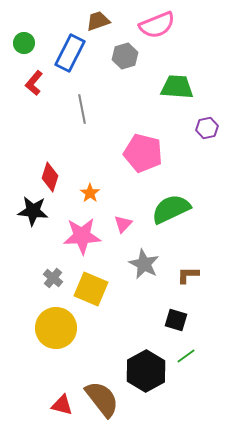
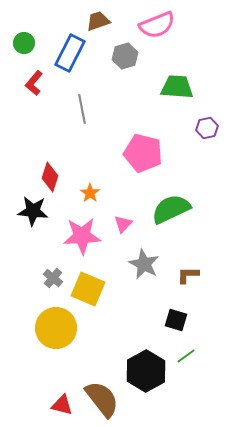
yellow square: moved 3 px left
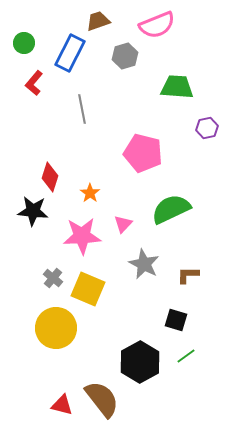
black hexagon: moved 6 px left, 9 px up
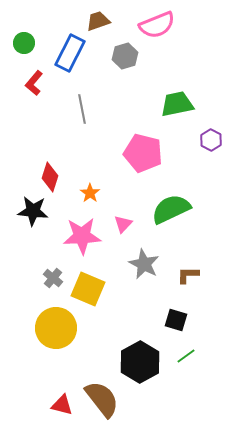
green trapezoid: moved 17 px down; rotated 16 degrees counterclockwise
purple hexagon: moved 4 px right, 12 px down; rotated 20 degrees counterclockwise
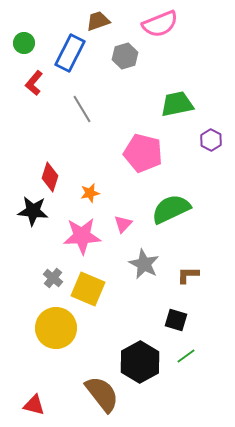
pink semicircle: moved 3 px right, 1 px up
gray line: rotated 20 degrees counterclockwise
orange star: rotated 24 degrees clockwise
brown semicircle: moved 5 px up
red triangle: moved 28 px left
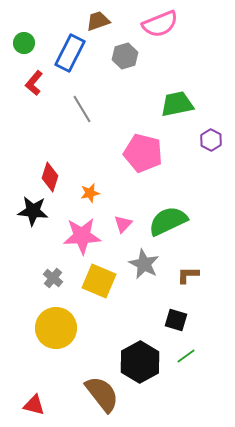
green semicircle: moved 3 px left, 12 px down
yellow square: moved 11 px right, 8 px up
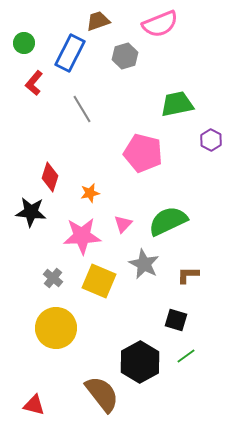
black star: moved 2 px left, 1 px down
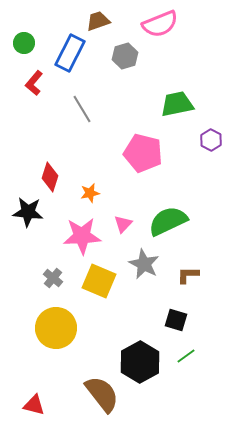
black star: moved 3 px left
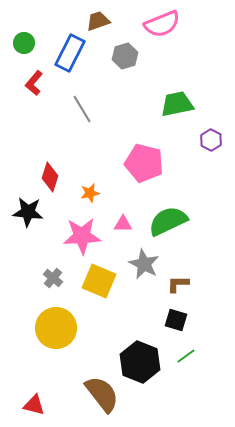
pink semicircle: moved 2 px right
pink pentagon: moved 1 px right, 10 px down
pink triangle: rotated 48 degrees clockwise
brown L-shape: moved 10 px left, 9 px down
black hexagon: rotated 9 degrees counterclockwise
